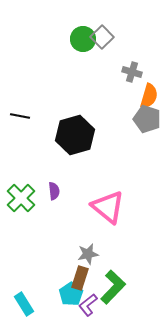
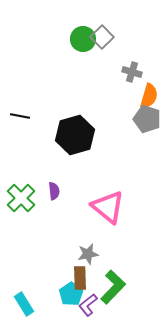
brown rectangle: rotated 20 degrees counterclockwise
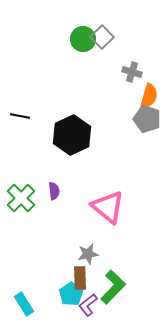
black hexagon: moved 3 px left; rotated 9 degrees counterclockwise
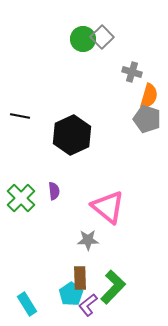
gray star: moved 14 px up; rotated 10 degrees clockwise
cyan rectangle: moved 3 px right
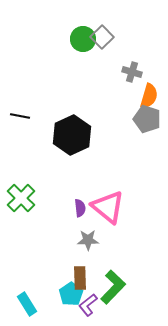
purple semicircle: moved 26 px right, 17 px down
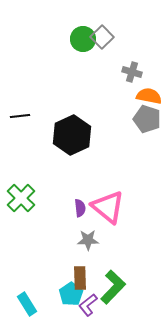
orange semicircle: rotated 95 degrees counterclockwise
black line: rotated 18 degrees counterclockwise
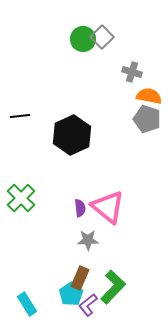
brown rectangle: rotated 25 degrees clockwise
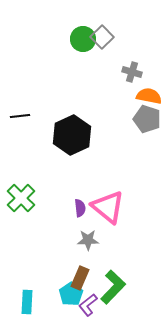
cyan rectangle: moved 2 px up; rotated 35 degrees clockwise
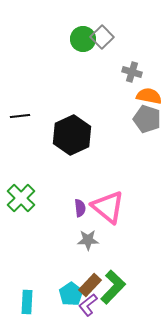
brown rectangle: moved 10 px right, 7 px down; rotated 20 degrees clockwise
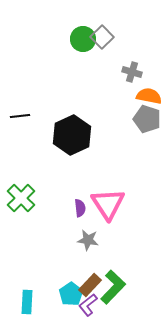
pink triangle: moved 3 px up; rotated 18 degrees clockwise
gray star: rotated 10 degrees clockwise
